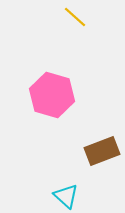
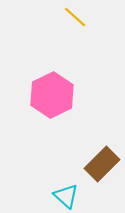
pink hexagon: rotated 18 degrees clockwise
brown rectangle: moved 13 px down; rotated 24 degrees counterclockwise
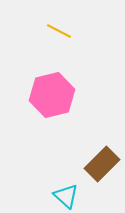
yellow line: moved 16 px left, 14 px down; rotated 15 degrees counterclockwise
pink hexagon: rotated 12 degrees clockwise
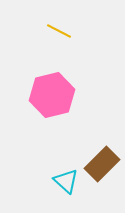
cyan triangle: moved 15 px up
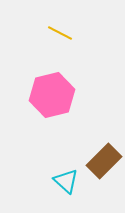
yellow line: moved 1 px right, 2 px down
brown rectangle: moved 2 px right, 3 px up
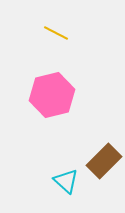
yellow line: moved 4 px left
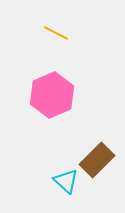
pink hexagon: rotated 9 degrees counterclockwise
brown rectangle: moved 7 px left, 1 px up
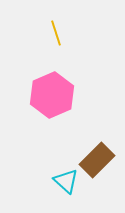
yellow line: rotated 45 degrees clockwise
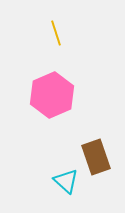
brown rectangle: moved 1 px left, 3 px up; rotated 64 degrees counterclockwise
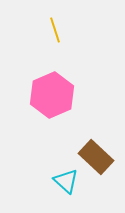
yellow line: moved 1 px left, 3 px up
brown rectangle: rotated 28 degrees counterclockwise
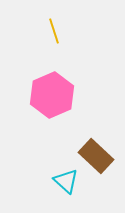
yellow line: moved 1 px left, 1 px down
brown rectangle: moved 1 px up
